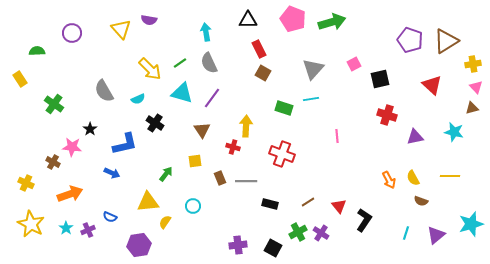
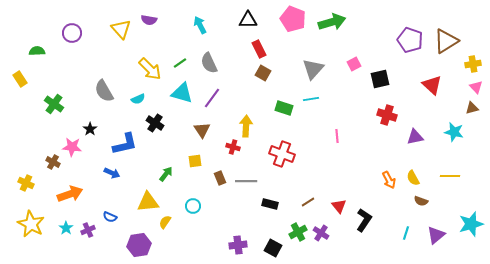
cyan arrow at (206, 32): moved 6 px left, 7 px up; rotated 18 degrees counterclockwise
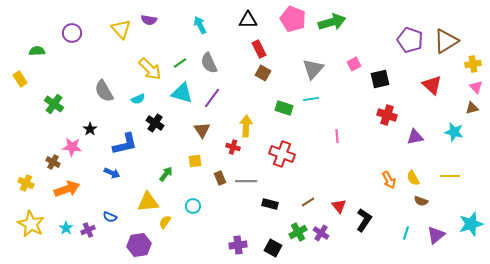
orange arrow at (70, 194): moved 3 px left, 5 px up
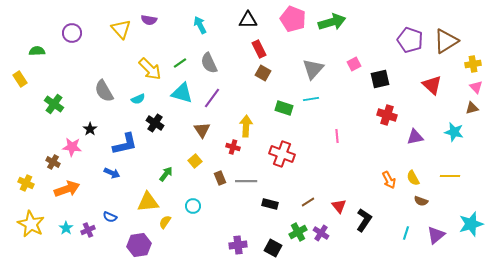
yellow square at (195, 161): rotated 32 degrees counterclockwise
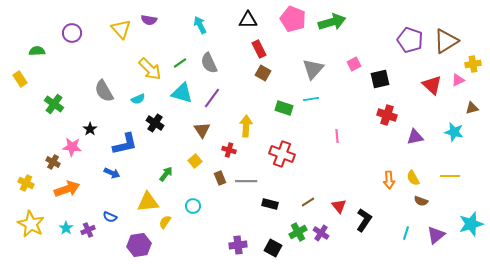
pink triangle at (476, 87): moved 18 px left, 7 px up; rotated 48 degrees clockwise
red cross at (233, 147): moved 4 px left, 3 px down
orange arrow at (389, 180): rotated 24 degrees clockwise
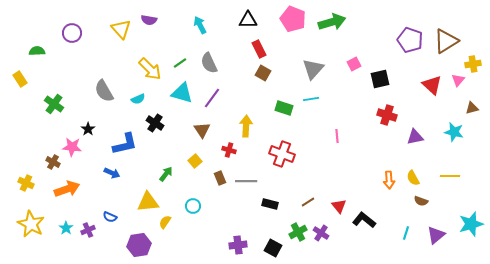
pink triangle at (458, 80): rotated 24 degrees counterclockwise
black star at (90, 129): moved 2 px left
black L-shape at (364, 220): rotated 85 degrees counterclockwise
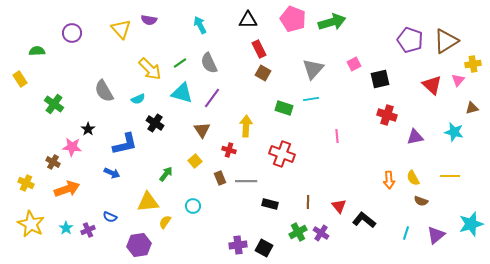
brown line at (308, 202): rotated 56 degrees counterclockwise
black square at (273, 248): moved 9 px left
